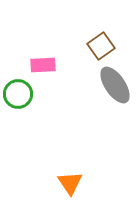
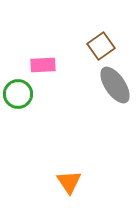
orange triangle: moved 1 px left, 1 px up
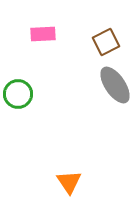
brown square: moved 5 px right, 4 px up; rotated 8 degrees clockwise
pink rectangle: moved 31 px up
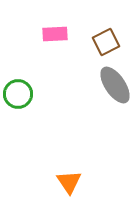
pink rectangle: moved 12 px right
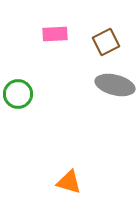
gray ellipse: rotated 42 degrees counterclockwise
orange triangle: rotated 40 degrees counterclockwise
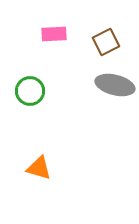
pink rectangle: moved 1 px left
green circle: moved 12 px right, 3 px up
orange triangle: moved 30 px left, 14 px up
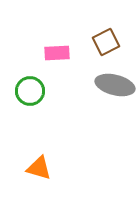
pink rectangle: moved 3 px right, 19 px down
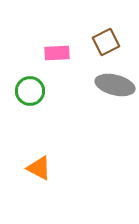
orange triangle: rotated 12 degrees clockwise
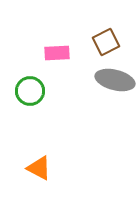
gray ellipse: moved 5 px up
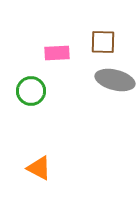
brown square: moved 3 px left; rotated 28 degrees clockwise
green circle: moved 1 px right
